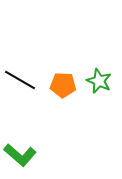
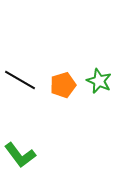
orange pentagon: rotated 20 degrees counterclockwise
green L-shape: rotated 12 degrees clockwise
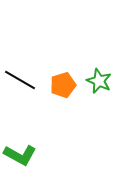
green L-shape: rotated 24 degrees counterclockwise
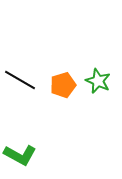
green star: moved 1 px left
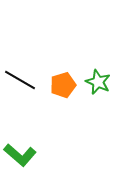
green star: moved 1 px down
green L-shape: rotated 12 degrees clockwise
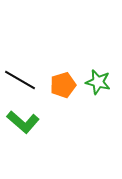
green star: rotated 10 degrees counterclockwise
green L-shape: moved 3 px right, 33 px up
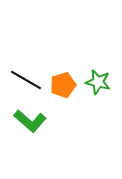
black line: moved 6 px right
green L-shape: moved 7 px right, 1 px up
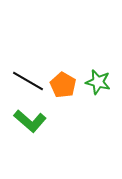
black line: moved 2 px right, 1 px down
orange pentagon: rotated 25 degrees counterclockwise
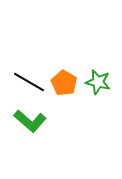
black line: moved 1 px right, 1 px down
orange pentagon: moved 1 px right, 2 px up
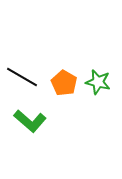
black line: moved 7 px left, 5 px up
